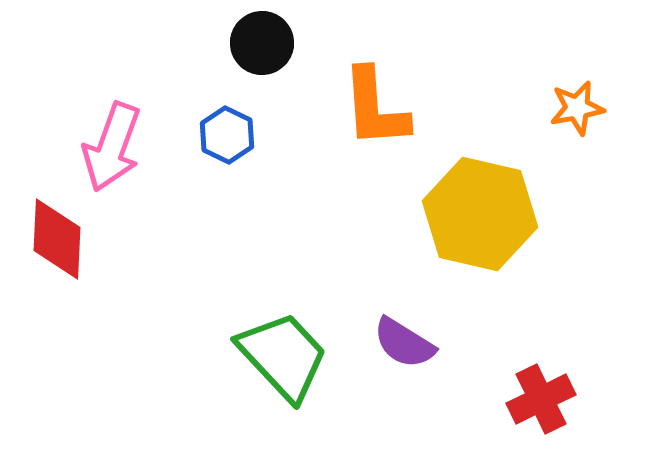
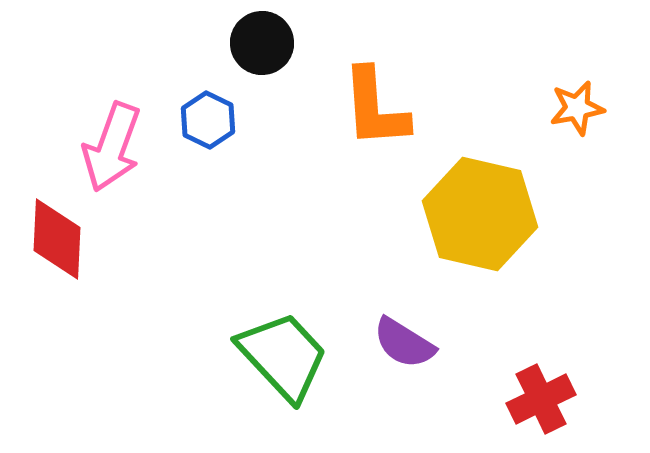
blue hexagon: moved 19 px left, 15 px up
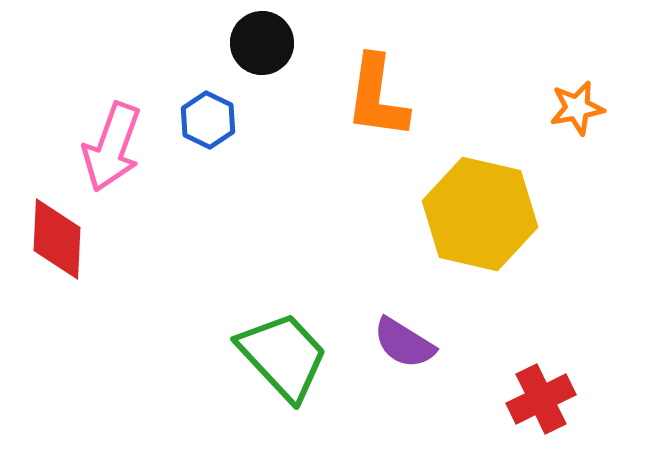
orange L-shape: moved 2 px right, 11 px up; rotated 12 degrees clockwise
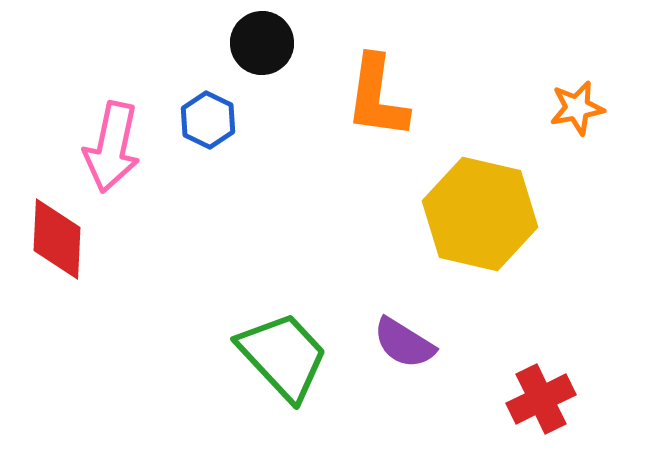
pink arrow: rotated 8 degrees counterclockwise
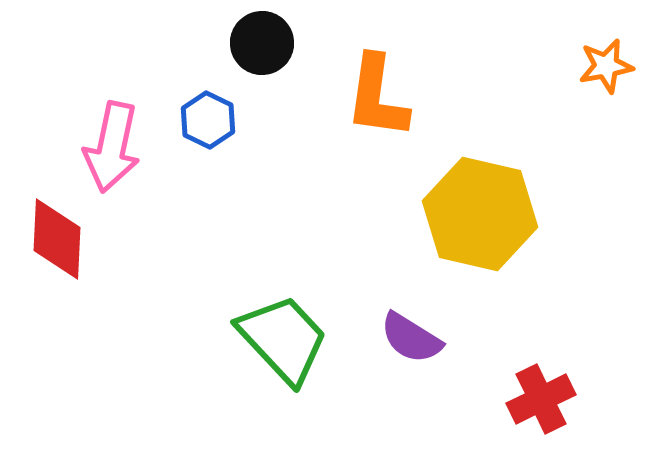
orange star: moved 29 px right, 42 px up
purple semicircle: moved 7 px right, 5 px up
green trapezoid: moved 17 px up
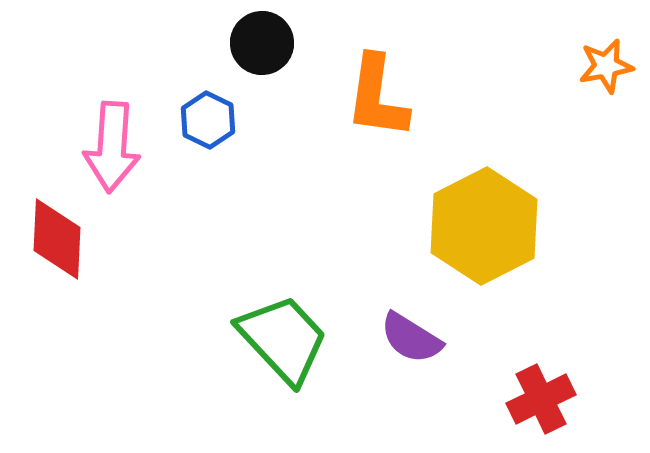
pink arrow: rotated 8 degrees counterclockwise
yellow hexagon: moved 4 px right, 12 px down; rotated 20 degrees clockwise
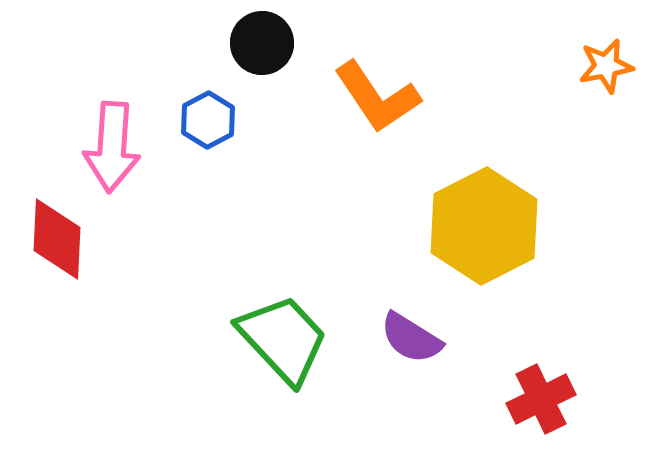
orange L-shape: rotated 42 degrees counterclockwise
blue hexagon: rotated 6 degrees clockwise
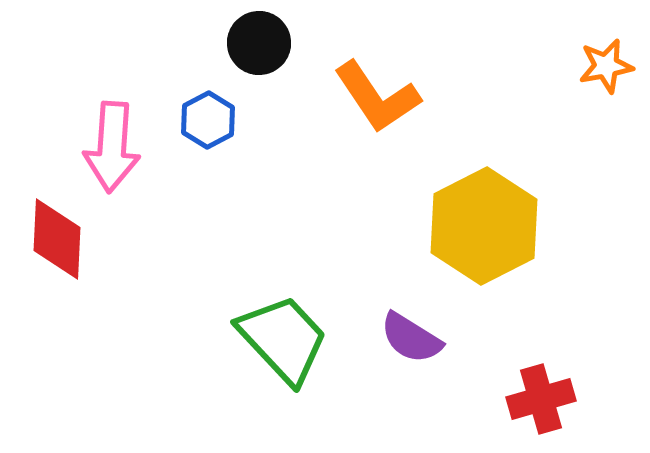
black circle: moved 3 px left
red cross: rotated 10 degrees clockwise
